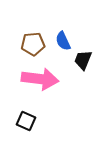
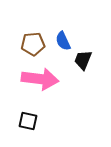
black square: moved 2 px right; rotated 12 degrees counterclockwise
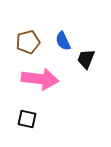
brown pentagon: moved 5 px left, 2 px up; rotated 10 degrees counterclockwise
black trapezoid: moved 3 px right, 1 px up
black square: moved 1 px left, 2 px up
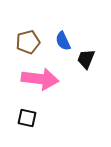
black square: moved 1 px up
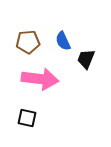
brown pentagon: rotated 10 degrees clockwise
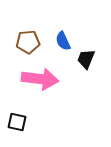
black square: moved 10 px left, 4 px down
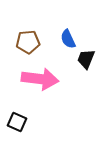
blue semicircle: moved 5 px right, 2 px up
black square: rotated 12 degrees clockwise
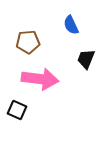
blue semicircle: moved 3 px right, 14 px up
black square: moved 12 px up
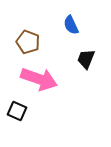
brown pentagon: rotated 25 degrees clockwise
pink arrow: moved 1 px left; rotated 12 degrees clockwise
black square: moved 1 px down
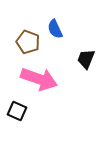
blue semicircle: moved 16 px left, 4 px down
